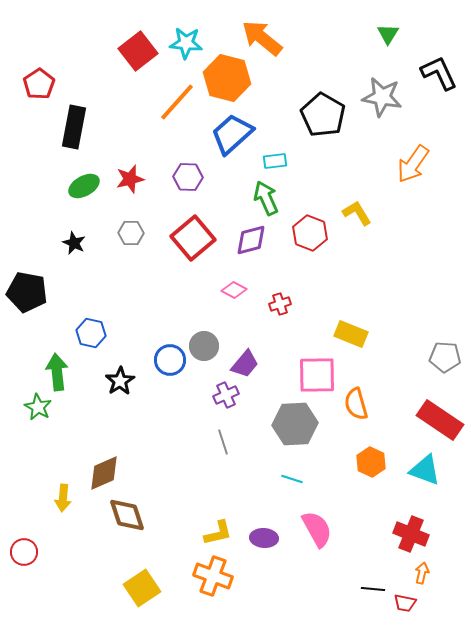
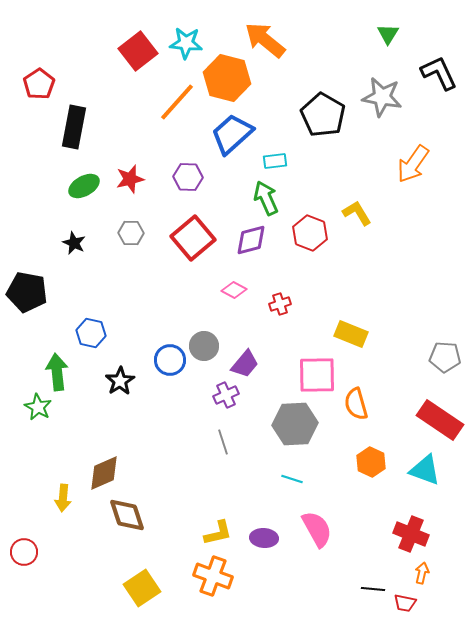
orange arrow at (262, 38): moved 3 px right, 2 px down
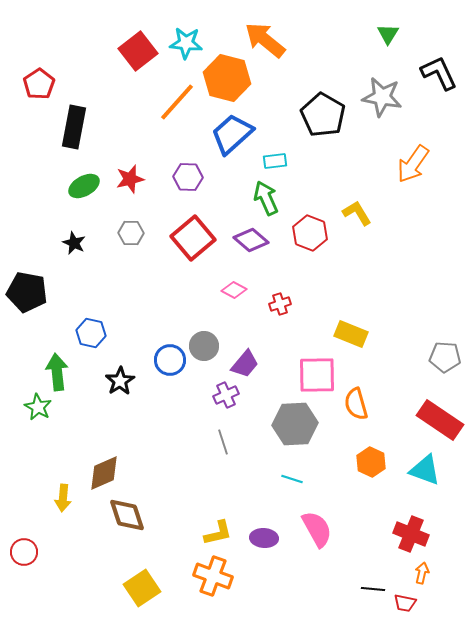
purple diamond at (251, 240): rotated 56 degrees clockwise
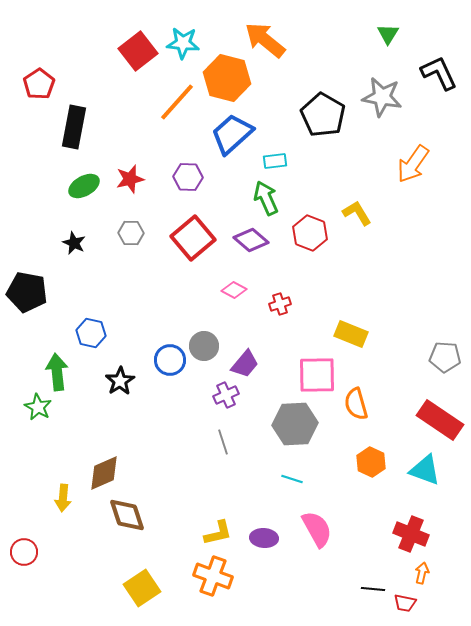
cyan star at (186, 43): moved 3 px left
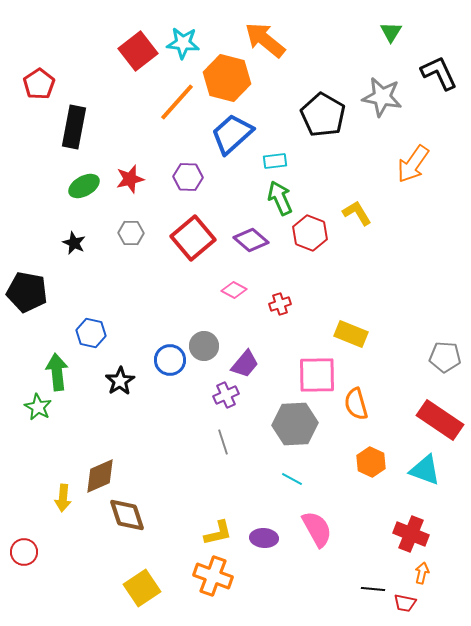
green triangle at (388, 34): moved 3 px right, 2 px up
green arrow at (266, 198): moved 14 px right
brown diamond at (104, 473): moved 4 px left, 3 px down
cyan line at (292, 479): rotated 10 degrees clockwise
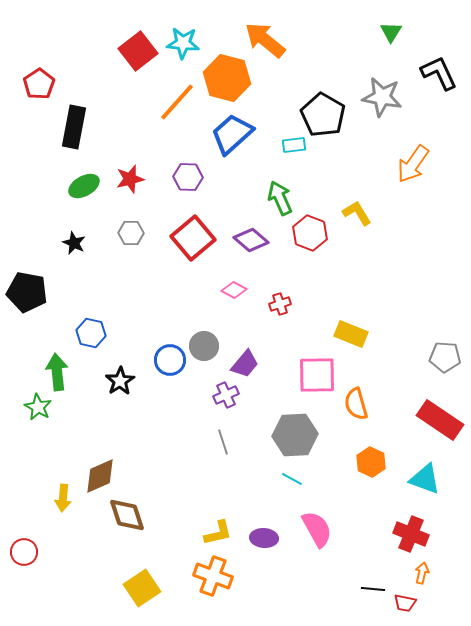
cyan rectangle at (275, 161): moved 19 px right, 16 px up
gray hexagon at (295, 424): moved 11 px down
cyan triangle at (425, 470): moved 9 px down
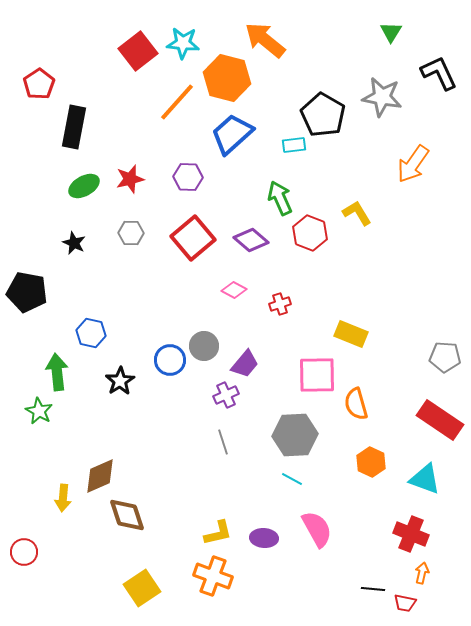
green star at (38, 407): moved 1 px right, 4 px down
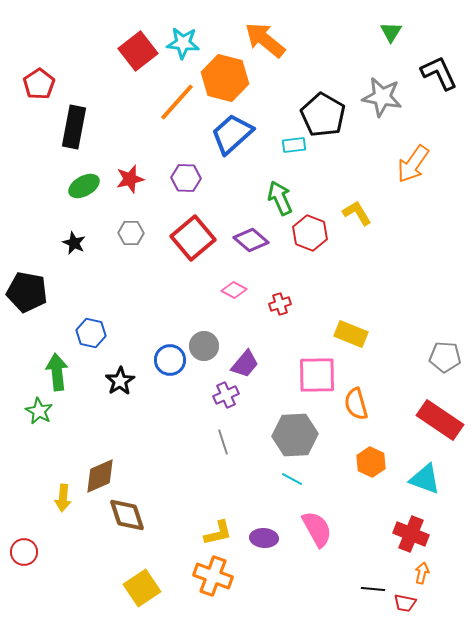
orange hexagon at (227, 78): moved 2 px left
purple hexagon at (188, 177): moved 2 px left, 1 px down
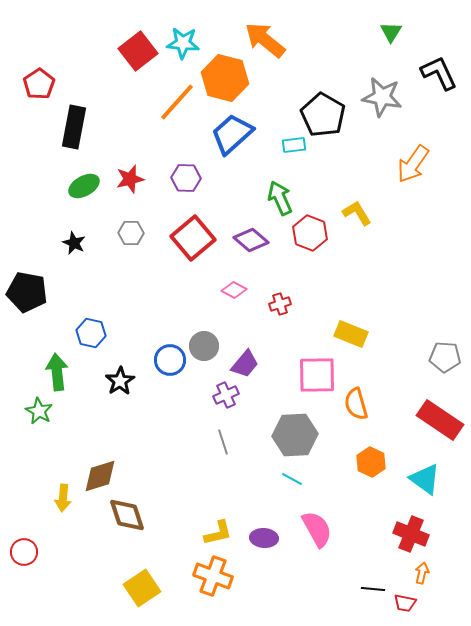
brown diamond at (100, 476): rotated 6 degrees clockwise
cyan triangle at (425, 479): rotated 16 degrees clockwise
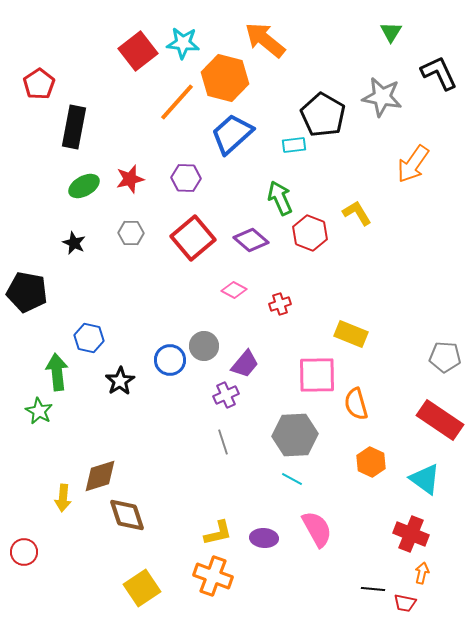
blue hexagon at (91, 333): moved 2 px left, 5 px down
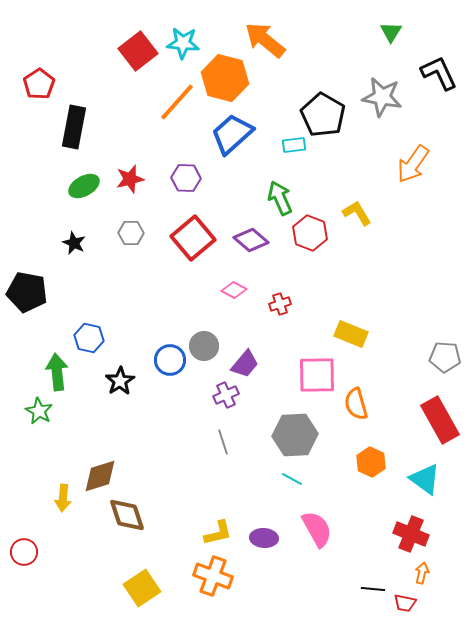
red rectangle at (440, 420): rotated 27 degrees clockwise
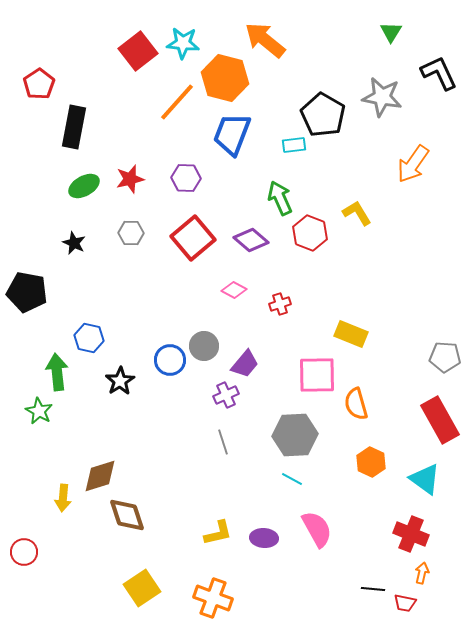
blue trapezoid at (232, 134): rotated 27 degrees counterclockwise
orange cross at (213, 576): moved 22 px down
